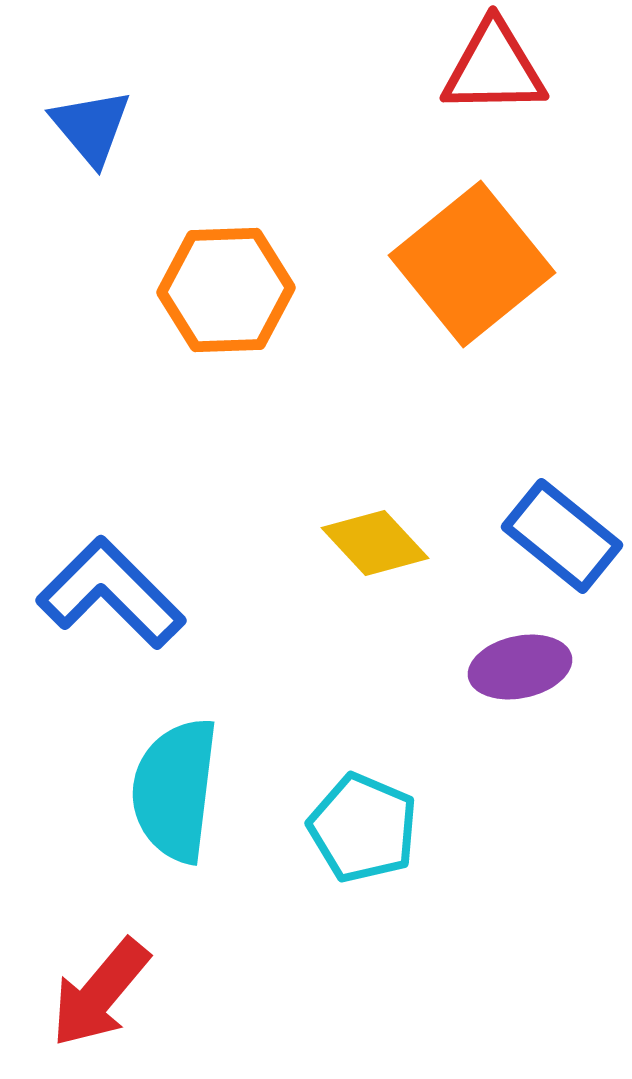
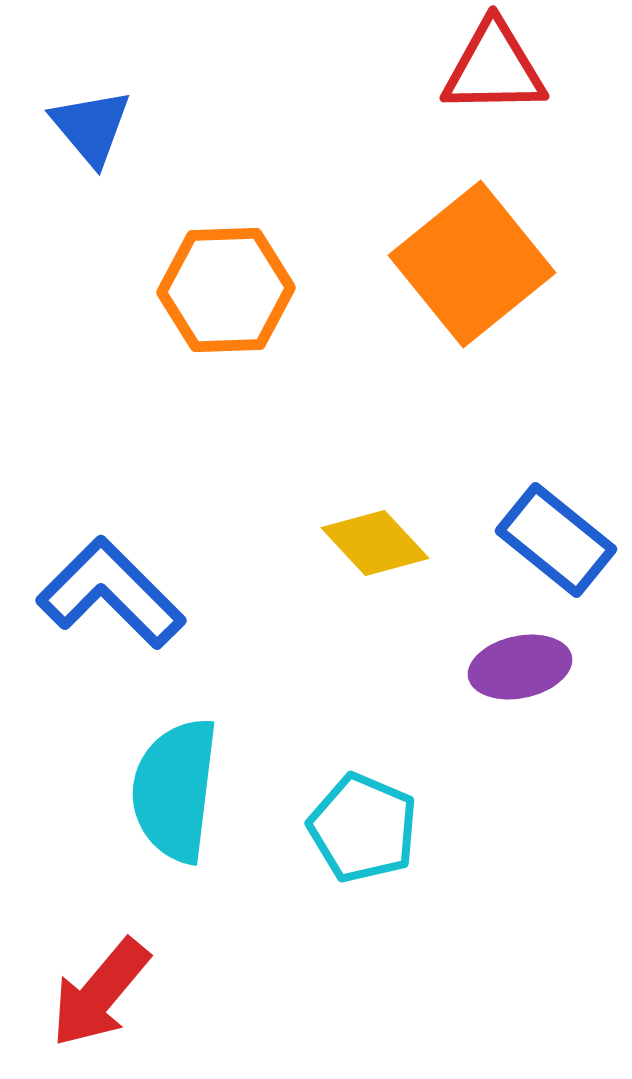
blue rectangle: moved 6 px left, 4 px down
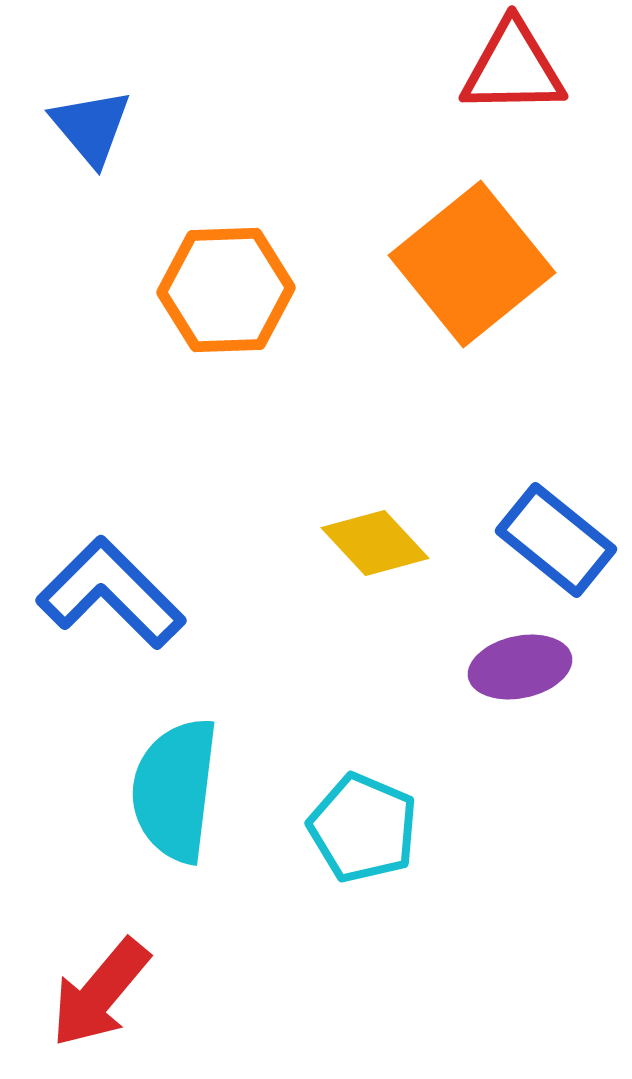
red triangle: moved 19 px right
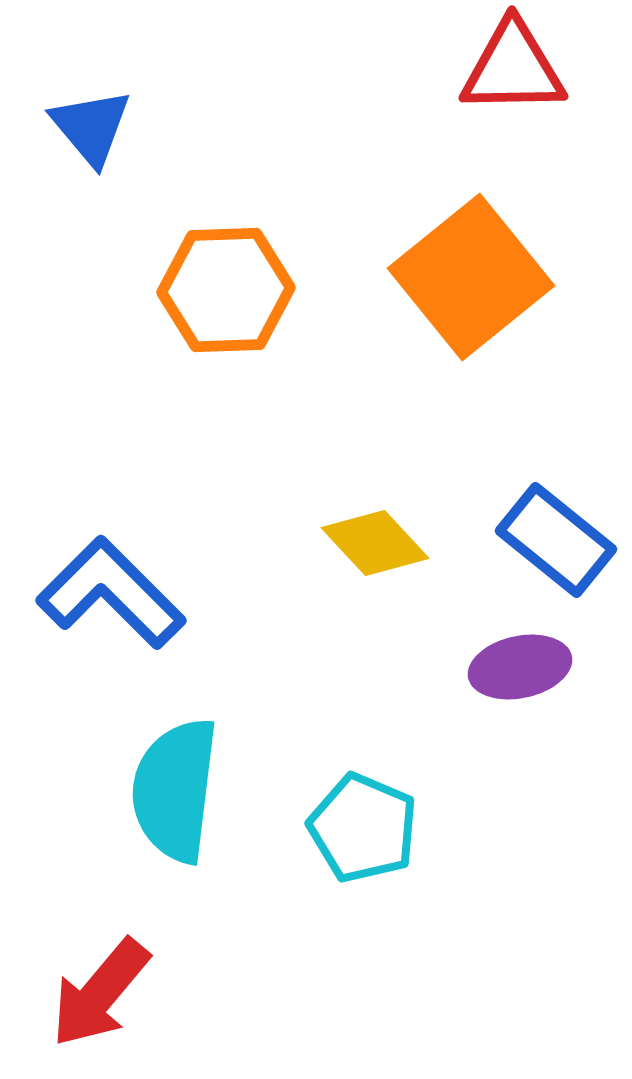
orange square: moved 1 px left, 13 px down
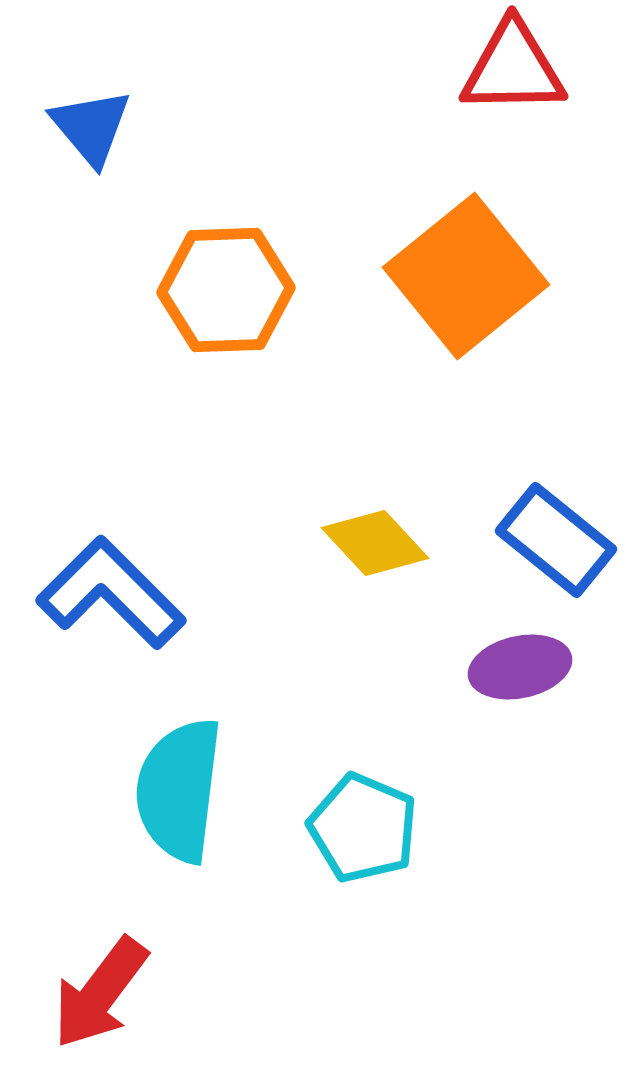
orange square: moved 5 px left, 1 px up
cyan semicircle: moved 4 px right
red arrow: rotated 3 degrees counterclockwise
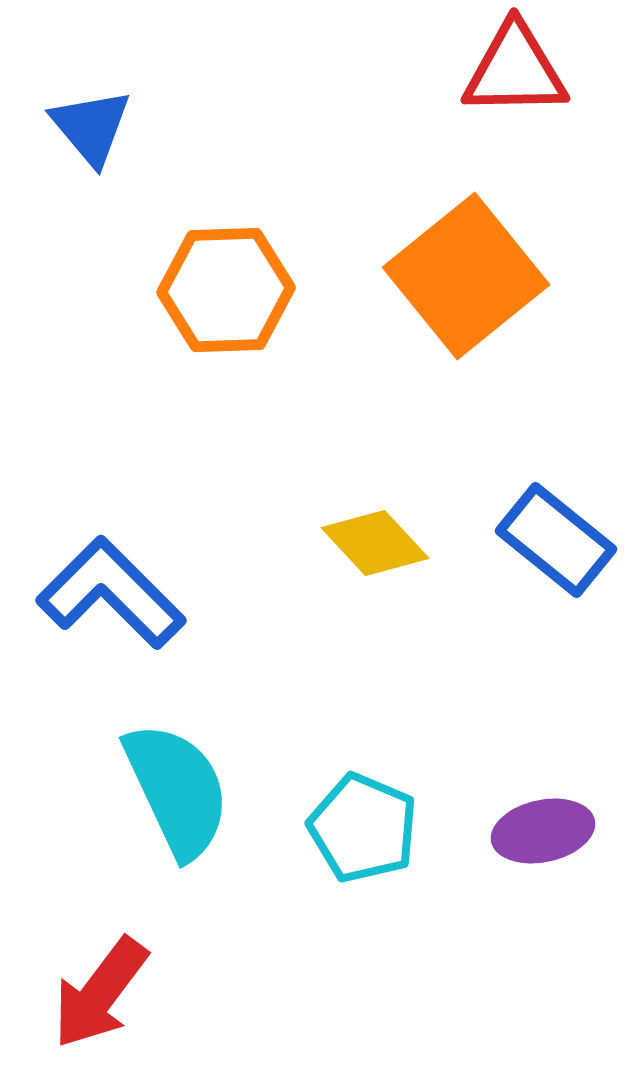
red triangle: moved 2 px right, 2 px down
purple ellipse: moved 23 px right, 164 px down
cyan semicircle: moved 2 px left; rotated 148 degrees clockwise
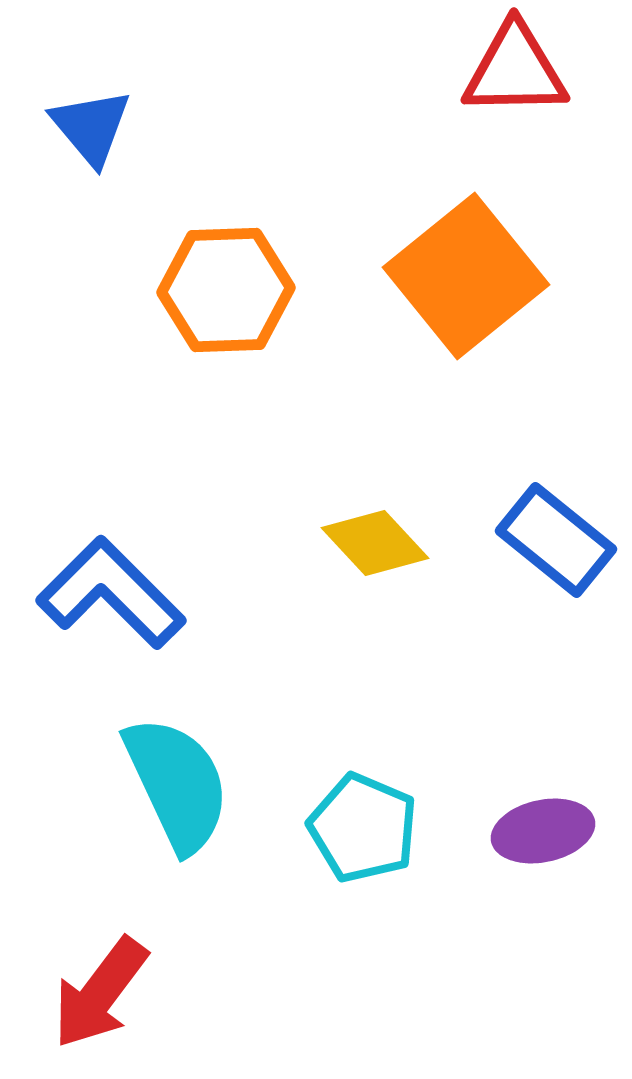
cyan semicircle: moved 6 px up
